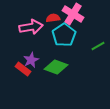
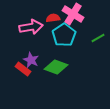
green line: moved 8 px up
purple star: rotated 21 degrees counterclockwise
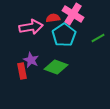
red rectangle: moved 1 px left, 2 px down; rotated 42 degrees clockwise
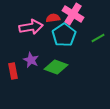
red rectangle: moved 9 px left
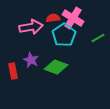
pink cross: moved 4 px down
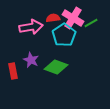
green line: moved 7 px left, 15 px up
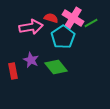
red semicircle: moved 2 px left; rotated 24 degrees clockwise
cyan pentagon: moved 1 px left, 2 px down
green diamond: rotated 30 degrees clockwise
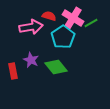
red semicircle: moved 2 px left, 2 px up
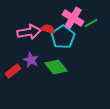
red semicircle: moved 1 px left, 13 px down
pink arrow: moved 2 px left, 5 px down
red rectangle: rotated 63 degrees clockwise
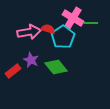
green line: rotated 32 degrees clockwise
